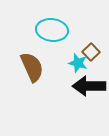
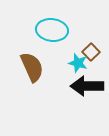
black arrow: moved 2 px left
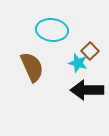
brown square: moved 1 px left, 1 px up
black arrow: moved 4 px down
